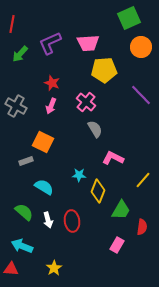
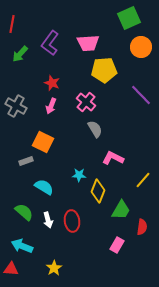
purple L-shape: rotated 30 degrees counterclockwise
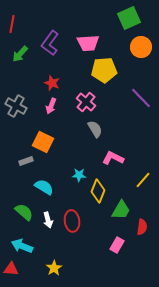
purple line: moved 3 px down
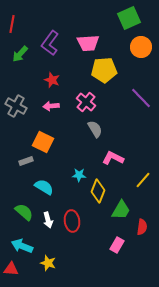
red star: moved 3 px up
pink arrow: rotated 63 degrees clockwise
yellow star: moved 6 px left, 5 px up; rotated 21 degrees counterclockwise
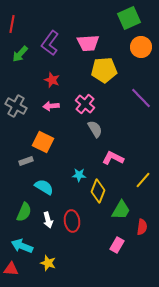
pink cross: moved 1 px left, 2 px down
green semicircle: rotated 72 degrees clockwise
